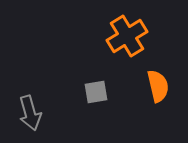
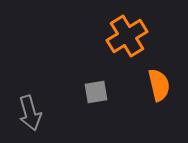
orange semicircle: moved 1 px right, 1 px up
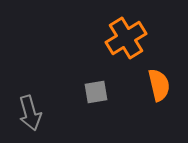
orange cross: moved 1 px left, 2 px down
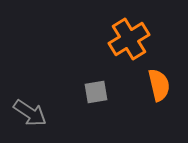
orange cross: moved 3 px right, 1 px down
gray arrow: rotated 40 degrees counterclockwise
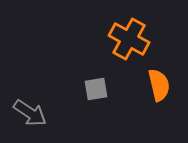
orange cross: rotated 30 degrees counterclockwise
gray square: moved 3 px up
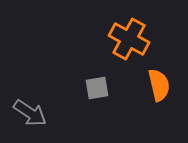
gray square: moved 1 px right, 1 px up
